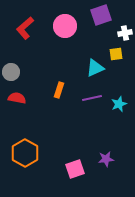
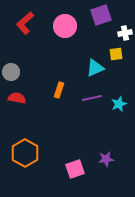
red L-shape: moved 5 px up
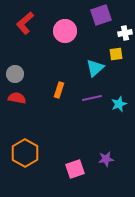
pink circle: moved 5 px down
cyan triangle: rotated 18 degrees counterclockwise
gray circle: moved 4 px right, 2 px down
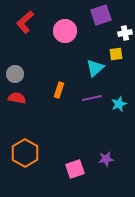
red L-shape: moved 1 px up
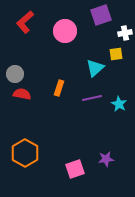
orange rectangle: moved 2 px up
red semicircle: moved 5 px right, 4 px up
cyan star: rotated 21 degrees counterclockwise
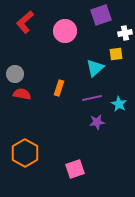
purple star: moved 9 px left, 37 px up
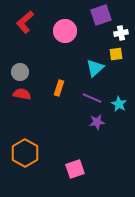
white cross: moved 4 px left
gray circle: moved 5 px right, 2 px up
purple line: rotated 36 degrees clockwise
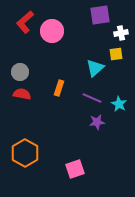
purple square: moved 1 px left; rotated 10 degrees clockwise
pink circle: moved 13 px left
